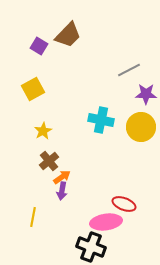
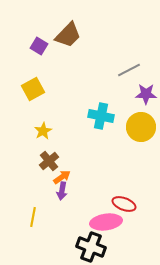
cyan cross: moved 4 px up
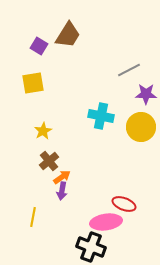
brown trapezoid: rotated 12 degrees counterclockwise
yellow square: moved 6 px up; rotated 20 degrees clockwise
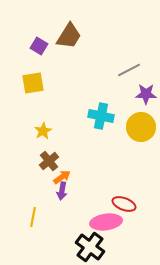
brown trapezoid: moved 1 px right, 1 px down
black cross: moved 1 px left; rotated 16 degrees clockwise
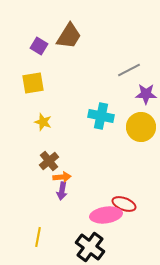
yellow star: moved 9 px up; rotated 24 degrees counterclockwise
orange arrow: rotated 30 degrees clockwise
yellow line: moved 5 px right, 20 px down
pink ellipse: moved 7 px up
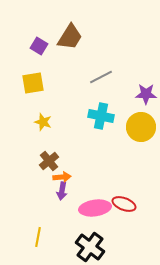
brown trapezoid: moved 1 px right, 1 px down
gray line: moved 28 px left, 7 px down
pink ellipse: moved 11 px left, 7 px up
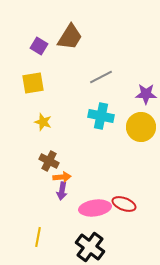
brown cross: rotated 24 degrees counterclockwise
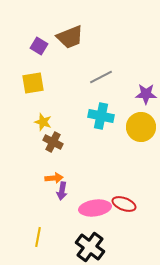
brown trapezoid: rotated 36 degrees clockwise
brown cross: moved 4 px right, 19 px up
orange arrow: moved 8 px left, 1 px down
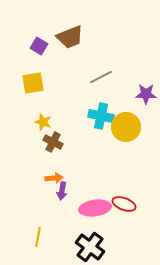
yellow circle: moved 15 px left
